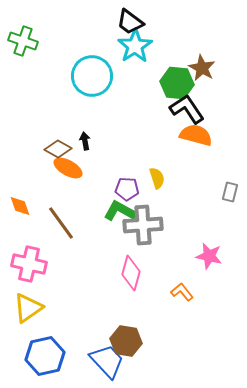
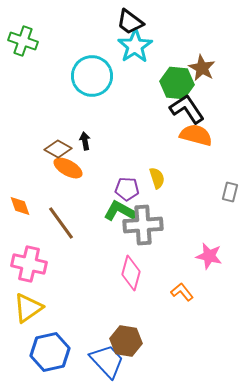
blue hexagon: moved 5 px right, 4 px up
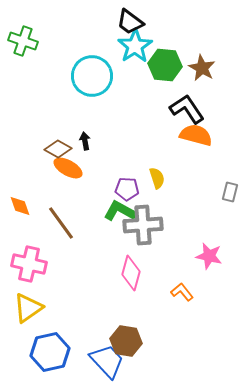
green hexagon: moved 12 px left, 18 px up
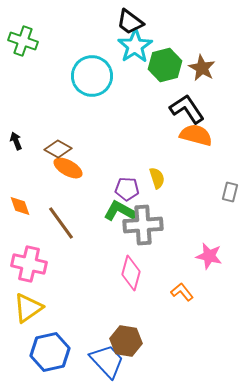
green hexagon: rotated 20 degrees counterclockwise
black arrow: moved 69 px left; rotated 12 degrees counterclockwise
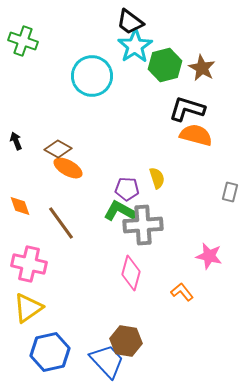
black L-shape: rotated 39 degrees counterclockwise
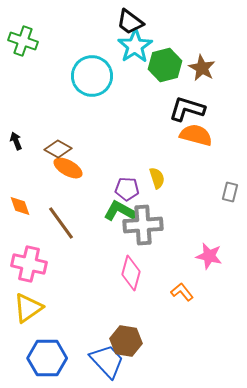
blue hexagon: moved 3 px left, 6 px down; rotated 12 degrees clockwise
